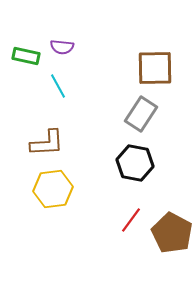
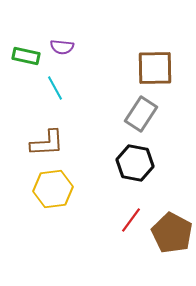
cyan line: moved 3 px left, 2 px down
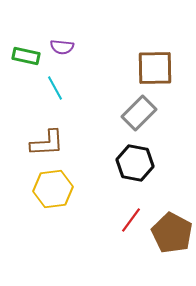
gray rectangle: moved 2 px left, 1 px up; rotated 12 degrees clockwise
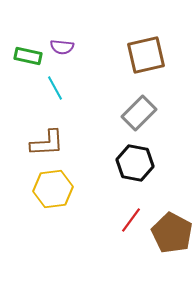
green rectangle: moved 2 px right
brown square: moved 9 px left, 13 px up; rotated 12 degrees counterclockwise
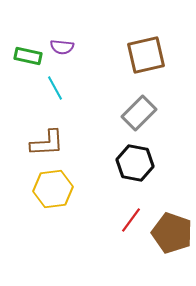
brown pentagon: rotated 9 degrees counterclockwise
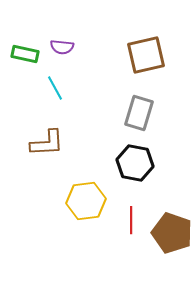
green rectangle: moved 3 px left, 2 px up
gray rectangle: rotated 28 degrees counterclockwise
yellow hexagon: moved 33 px right, 12 px down
red line: rotated 36 degrees counterclockwise
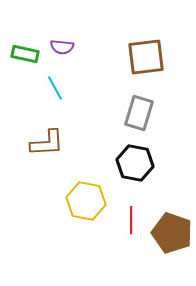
brown square: moved 2 px down; rotated 6 degrees clockwise
yellow hexagon: rotated 18 degrees clockwise
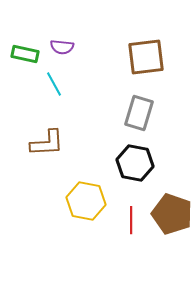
cyan line: moved 1 px left, 4 px up
brown pentagon: moved 19 px up
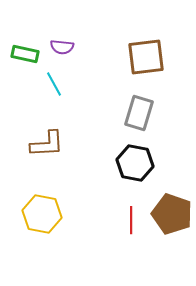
brown L-shape: moved 1 px down
yellow hexagon: moved 44 px left, 13 px down
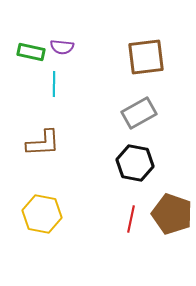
green rectangle: moved 6 px right, 2 px up
cyan line: rotated 30 degrees clockwise
gray rectangle: rotated 44 degrees clockwise
brown L-shape: moved 4 px left, 1 px up
red line: moved 1 px up; rotated 12 degrees clockwise
